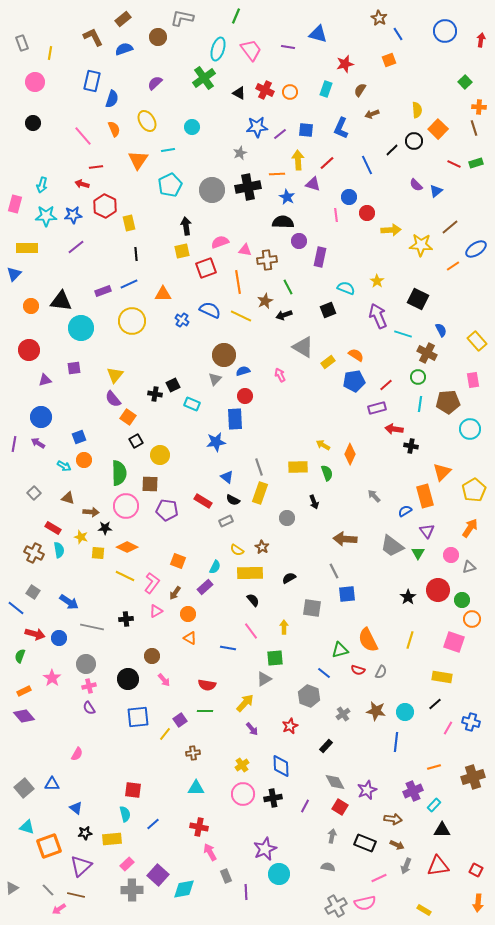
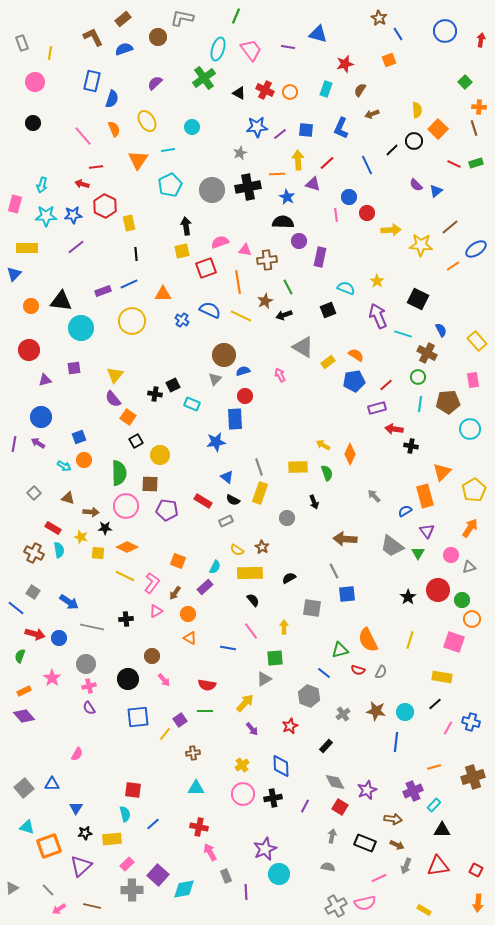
blue triangle at (76, 808): rotated 24 degrees clockwise
brown line at (76, 895): moved 16 px right, 11 px down
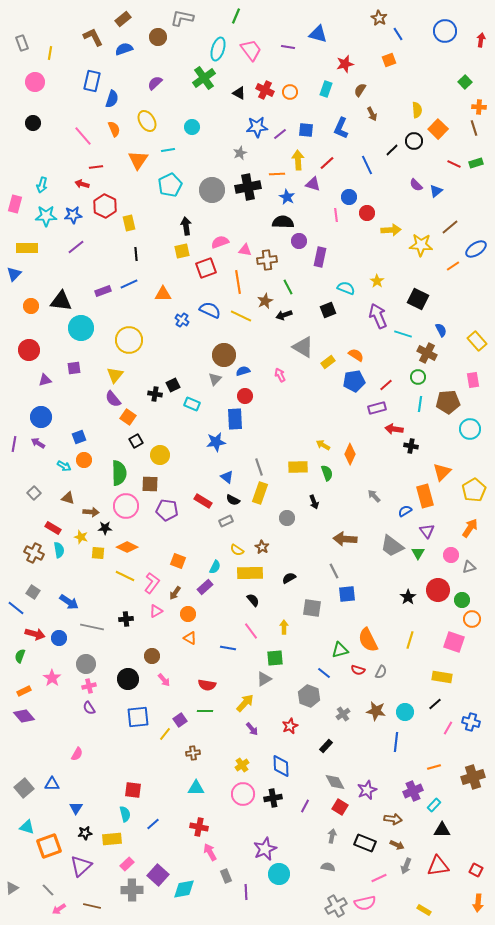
brown arrow at (372, 114): rotated 96 degrees counterclockwise
yellow circle at (132, 321): moved 3 px left, 19 px down
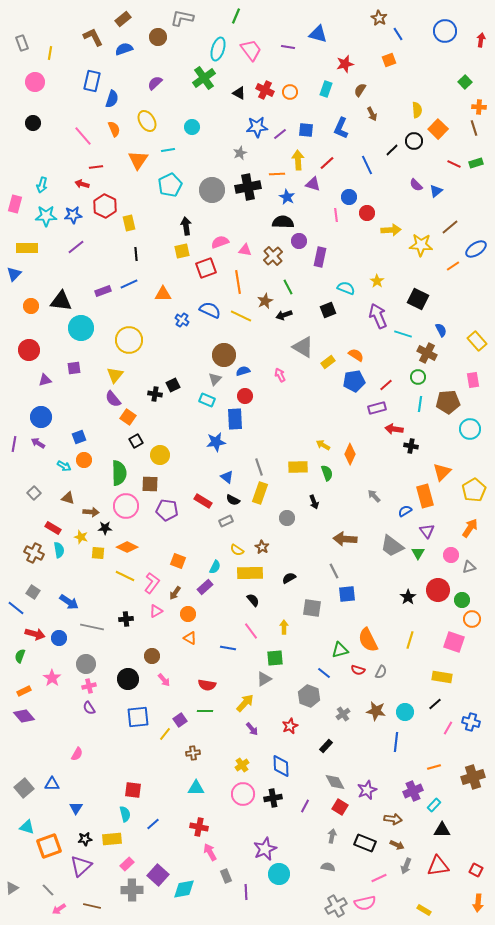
brown cross at (267, 260): moved 6 px right, 4 px up; rotated 36 degrees counterclockwise
cyan rectangle at (192, 404): moved 15 px right, 4 px up
black star at (85, 833): moved 6 px down
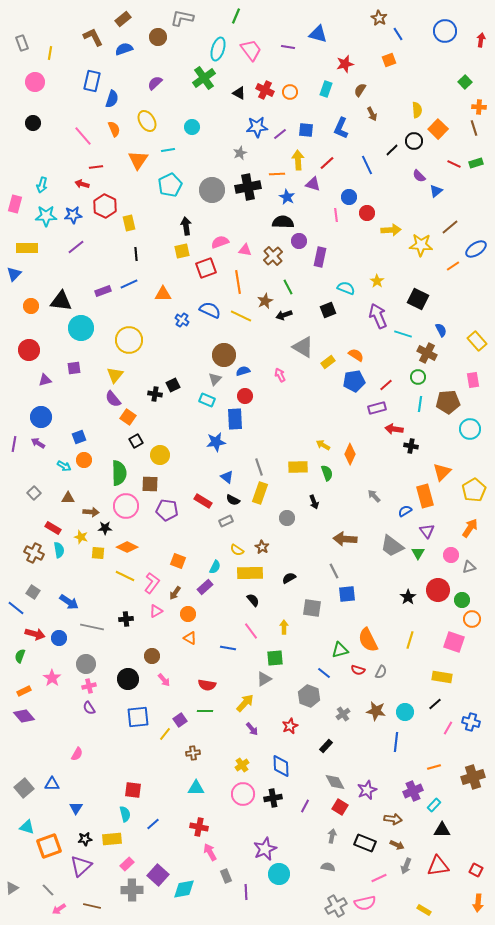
purple semicircle at (416, 185): moved 3 px right, 9 px up
brown triangle at (68, 498): rotated 16 degrees counterclockwise
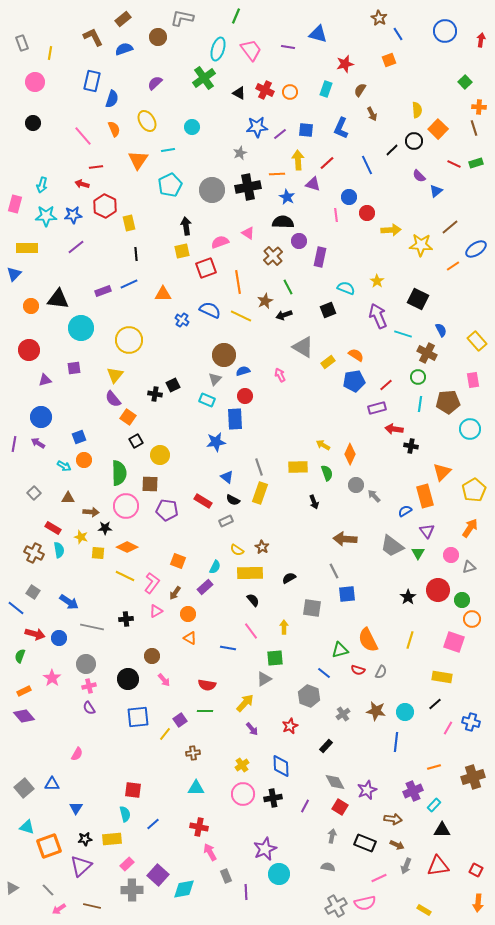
pink triangle at (245, 250): moved 3 px right, 17 px up; rotated 24 degrees clockwise
black triangle at (61, 301): moved 3 px left, 2 px up
gray circle at (287, 518): moved 69 px right, 33 px up
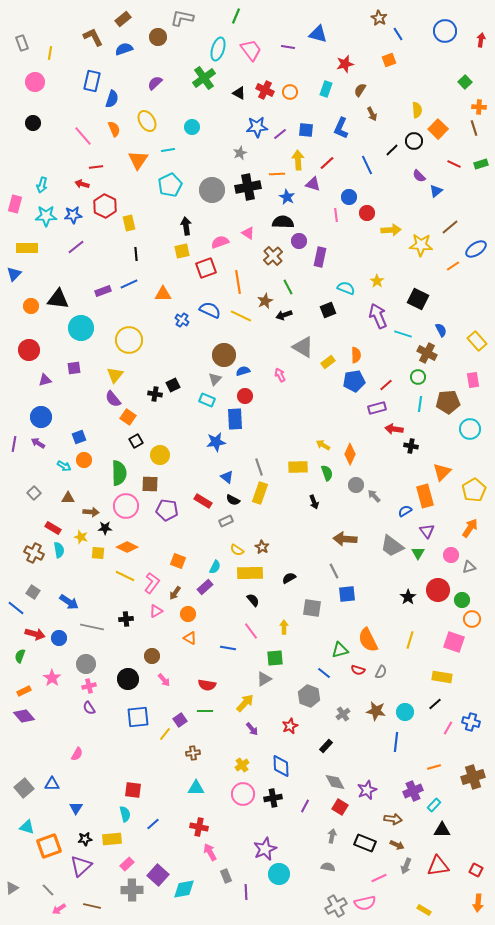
green rectangle at (476, 163): moved 5 px right, 1 px down
orange semicircle at (356, 355): rotated 56 degrees clockwise
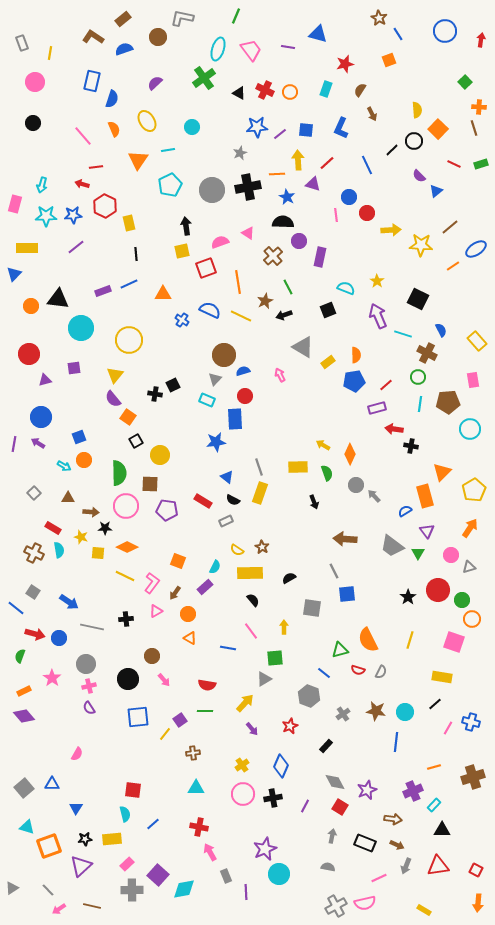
brown L-shape at (93, 37): rotated 30 degrees counterclockwise
red circle at (29, 350): moved 4 px down
blue diamond at (281, 766): rotated 25 degrees clockwise
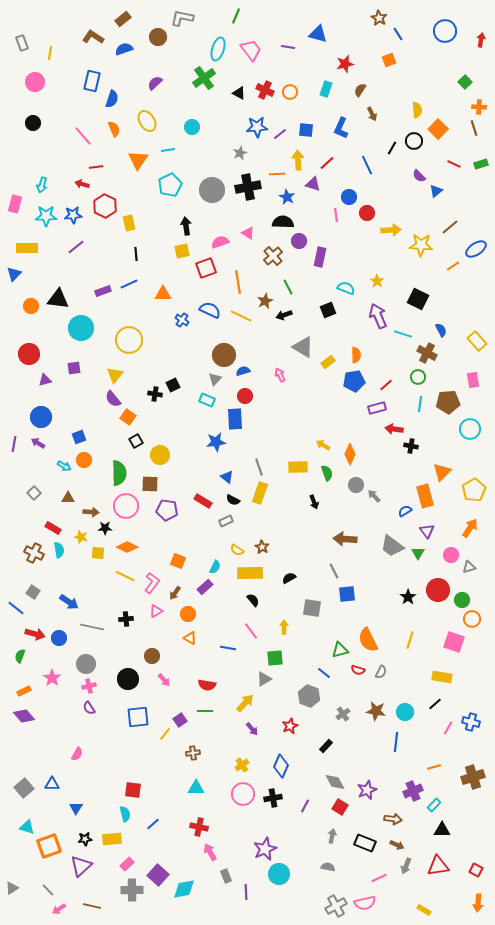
black line at (392, 150): moved 2 px up; rotated 16 degrees counterclockwise
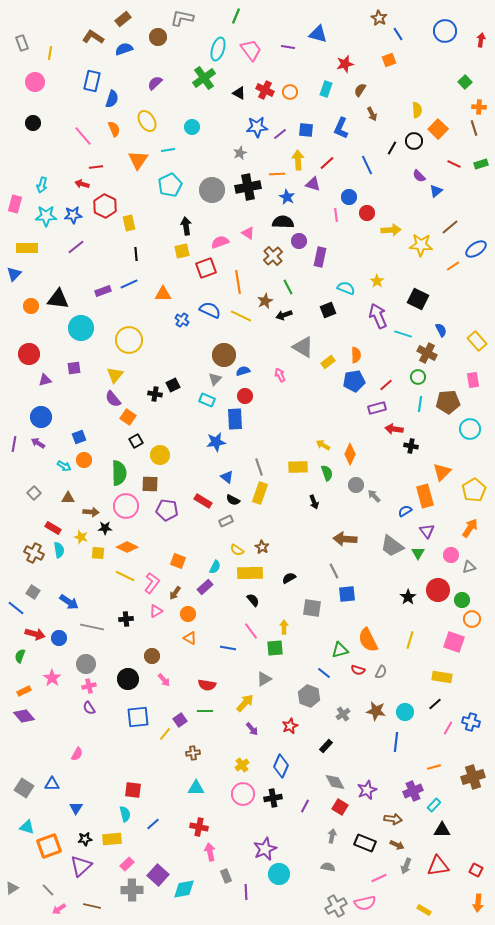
green square at (275, 658): moved 10 px up
gray square at (24, 788): rotated 18 degrees counterclockwise
pink arrow at (210, 852): rotated 18 degrees clockwise
